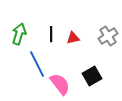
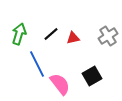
black line: rotated 49 degrees clockwise
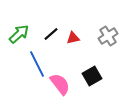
green arrow: rotated 30 degrees clockwise
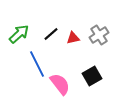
gray cross: moved 9 px left, 1 px up
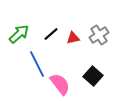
black square: moved 1 px right; rotated 18 degrees counterclockwise
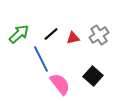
blue line: moved 4 px right, 5 px up
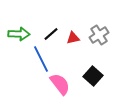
green arrow: rotated 45 degrees clockwise
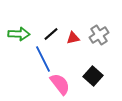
blue line: moved 2 px right
